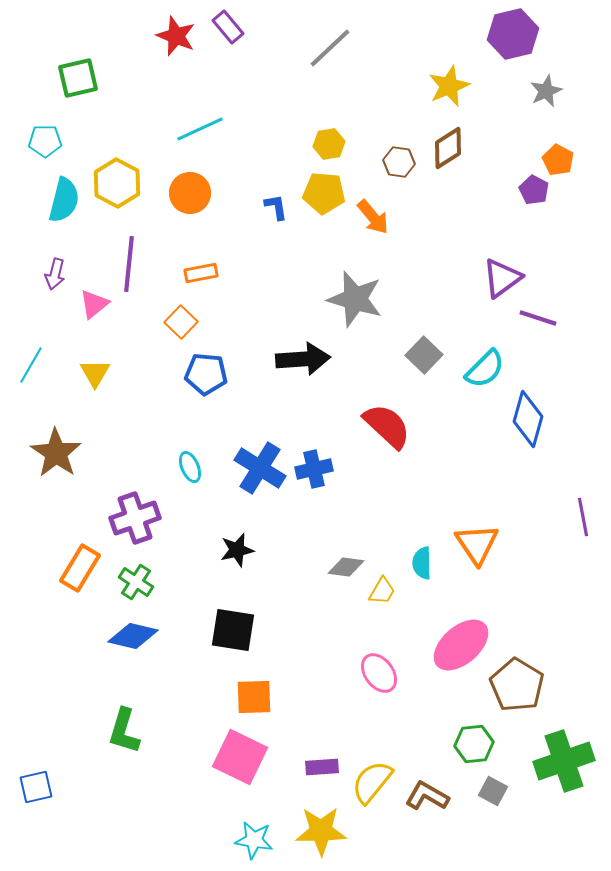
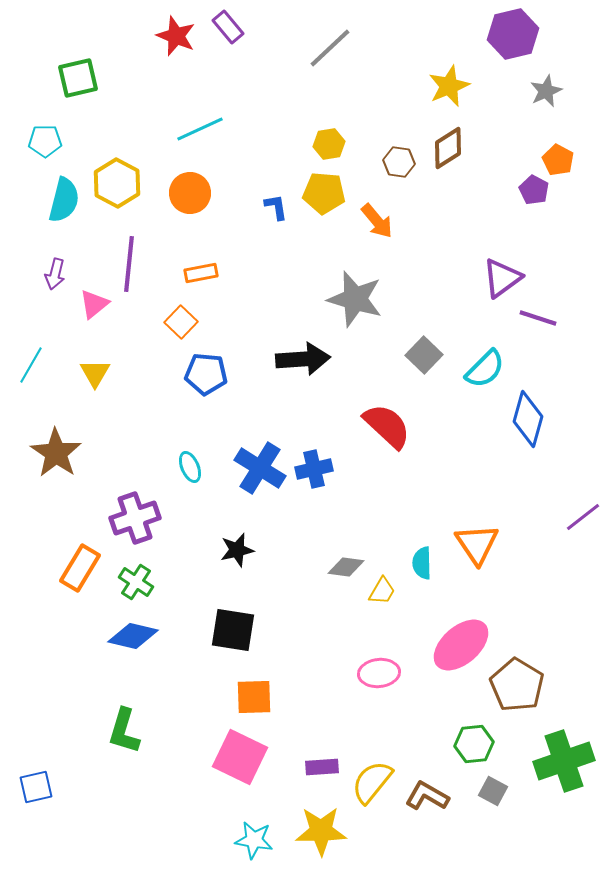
orange arrow at (373, 217): moved 4 px right, 4 px down
purple line at (583, 517): rotated 63 degrees clockwise
pink ellipse at (379, 673): rotated 60 degrees counterclockwise
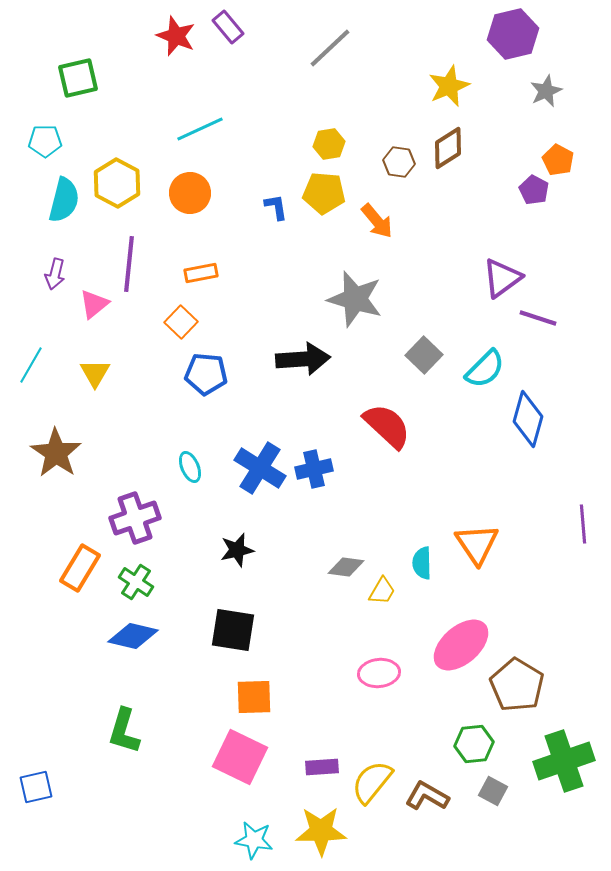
purple line at (583, 517): moved 7 px down; rotated 57 degrees counterclockwise
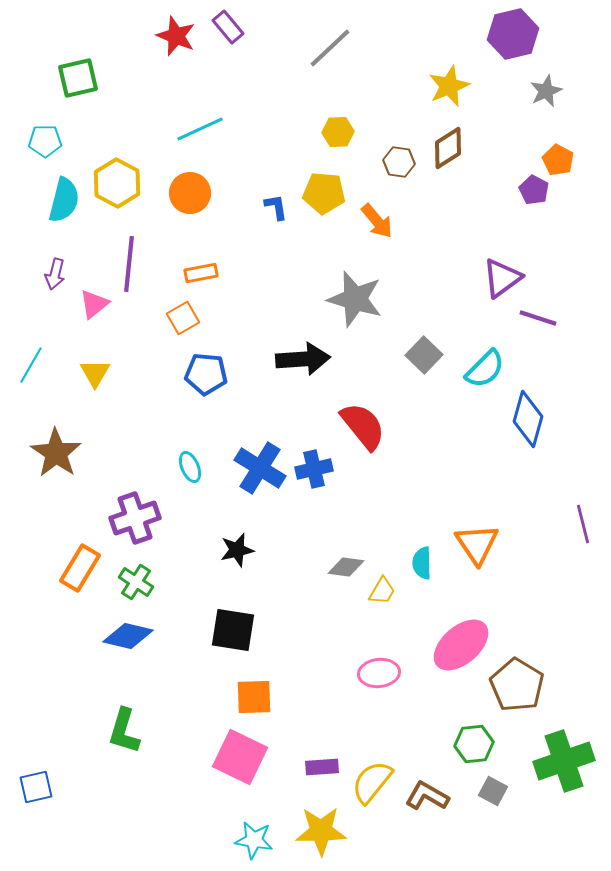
yellow hexagon at (329, 144): moved 9 px right, 12 px up; rotated 8 degrees clockwise
orange square at (181, 322): moved 2 px right, 4 px up; rotated 16 degrees clockwise
red semicircle at (387, 426): moved 24 px left; rotated 8 degrees clockwise
purple line at (583, 524): rotated 9 degrees counterclockwise
blue diamond at (133, 636): moved 5 px left
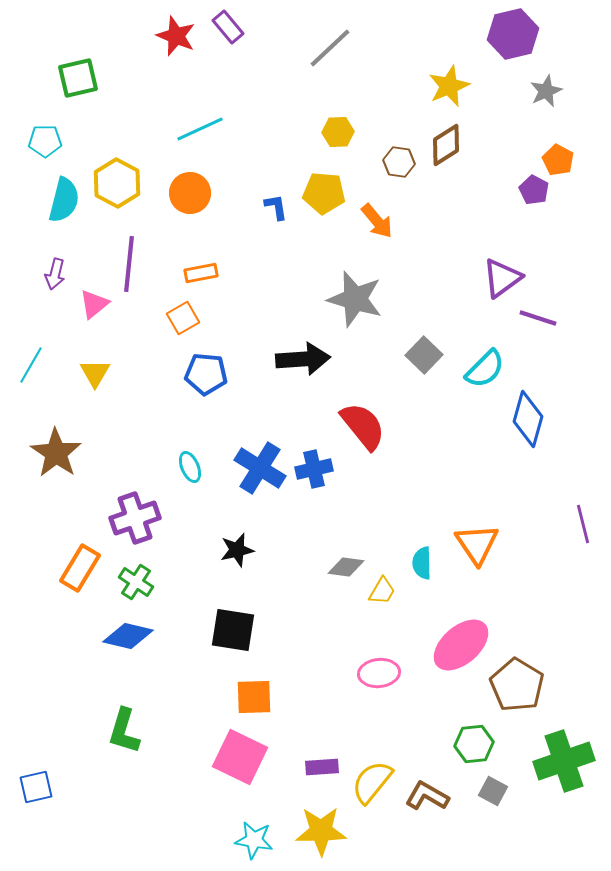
brown diamond at (448, 148): moved 2 px left, 3 px up
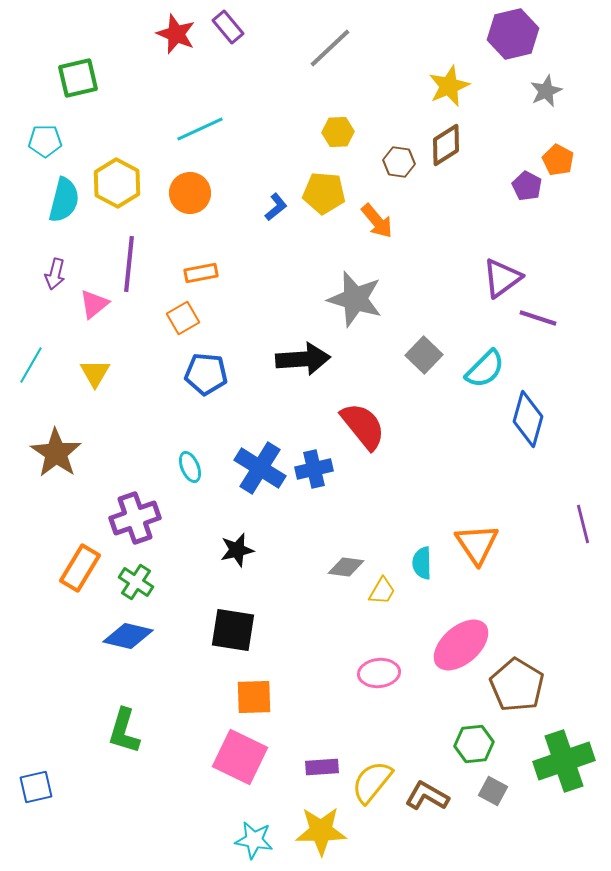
red star at (176, 36): moved 2 px up
purple pentagon at (534, 190): moved 7 px left, 4 px up
blue L-shape at (276, 207): rotated 60 degrees clockwise
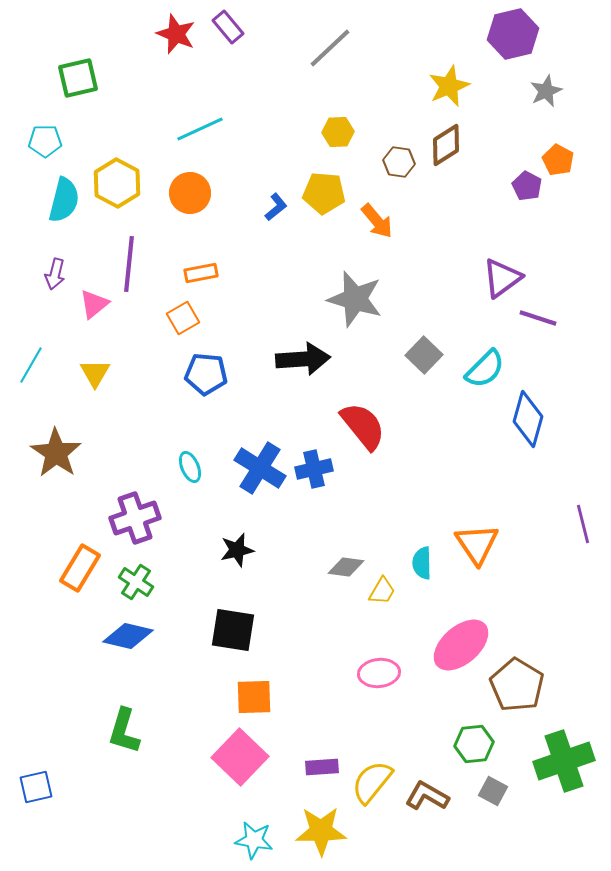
pink square at (240, 757): rotated 18 degrees clockwise
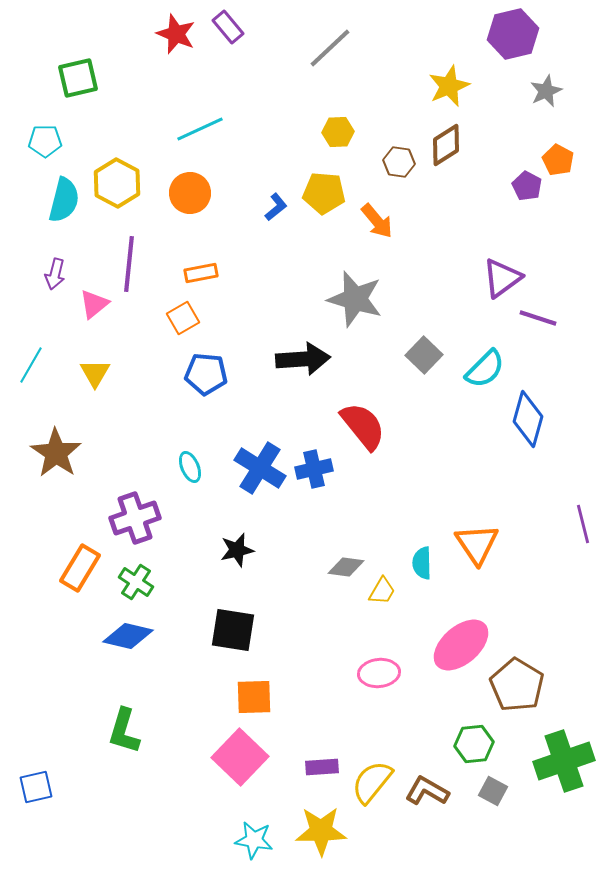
brown L-shape at (427, 796): moved 5 px up
